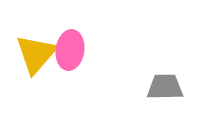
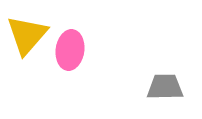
yellow triangle: moved 9 px left, 19 px up
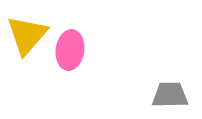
gray trapezoid: moved 5 px right, 8 px down
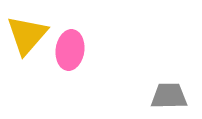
gray trapezoid: moved 1 px left, 1 px down
